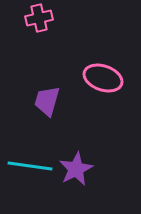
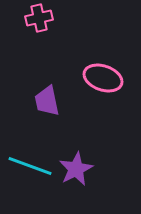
purple trapezoid: rotated 28 degrees counterclockwise
cyan line: rotated 12 degrees clockwise
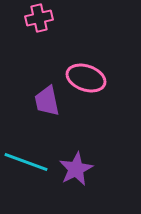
pink ellipse: moved 17 px left
cyan line: moved 4 px left, 4 px up
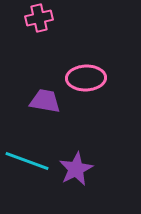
pink ellipse: rotated 21 degrees counterclockwise
purple trapezoid: moved 2 px left; rotated 112 degrees clockwise
cyan line: moved 1 px right, 1 px up
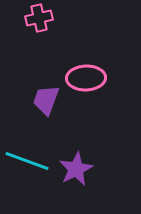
purple trapezoid: moved 1 px right, 1 px up; rotated 80 degrees counterclockwise
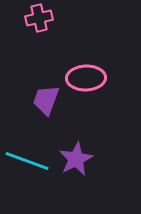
purple star: moved 10 px up
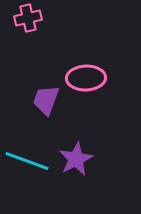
pink cross: moved 11 px left
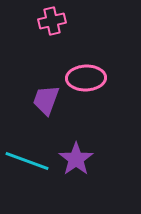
pink cross: moved 24 px right, 3 px down
purple star: rotated 8 degrees counterclockwise
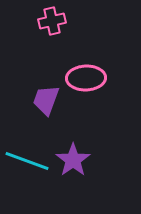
purple star: moved 3 px left, 1 px down
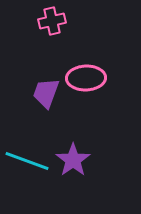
purple trapezoid: moved 7 px up
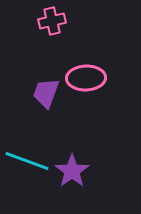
purple star: moved 1 px left, 11 px down
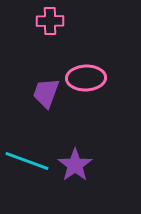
pink cross: moved 2 px left; rotated 12 degrees clockwise
purple star: moved 3 px right, 6 px up
